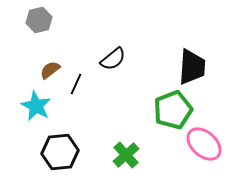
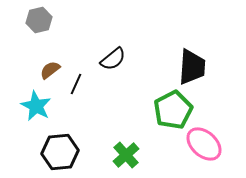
green pentagon: rotated 6 degrees counterclockwise
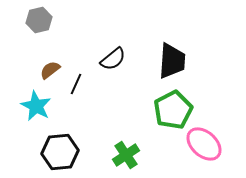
black trapezoid: moved 20 px left, 6 px up
green cross: rotated 8 degrees clockwise
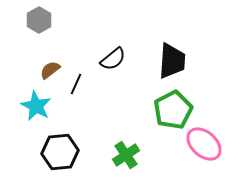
gray hexagon: rotated 15 degrees counterclockwise
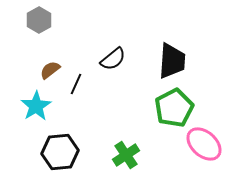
cyan star: rotated 12 degrees clockwise
green pentagon: moved 1 px right, 2 px up
